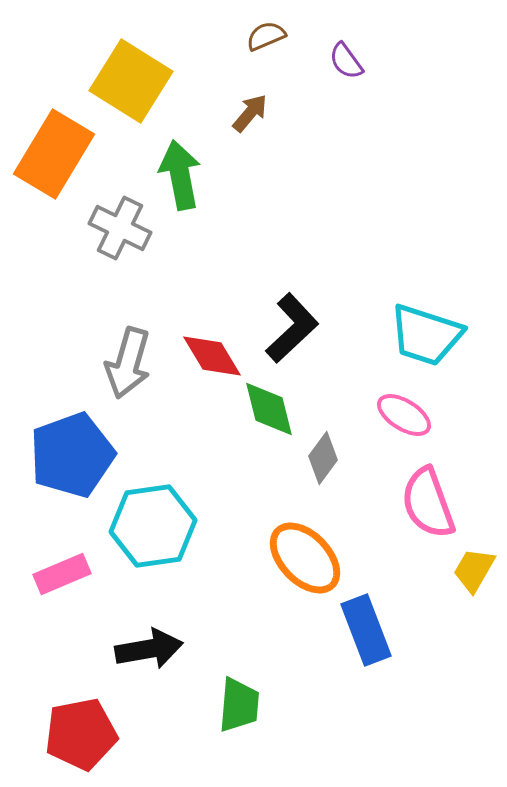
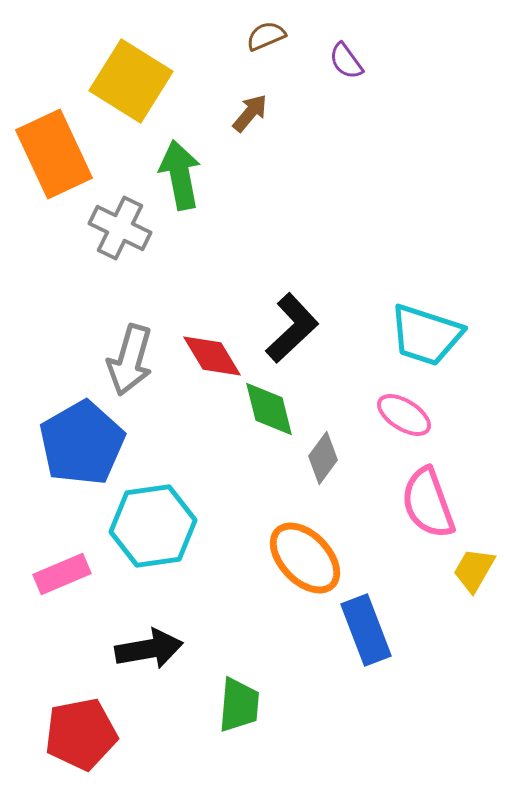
orange rectangle: rotated 56 degrees counterclockwise
gray arrow: moved 2 px right, 3 px up
blue pentagon: moved 10 px right, 12 px up; rotated 10 degrees counterclockwise
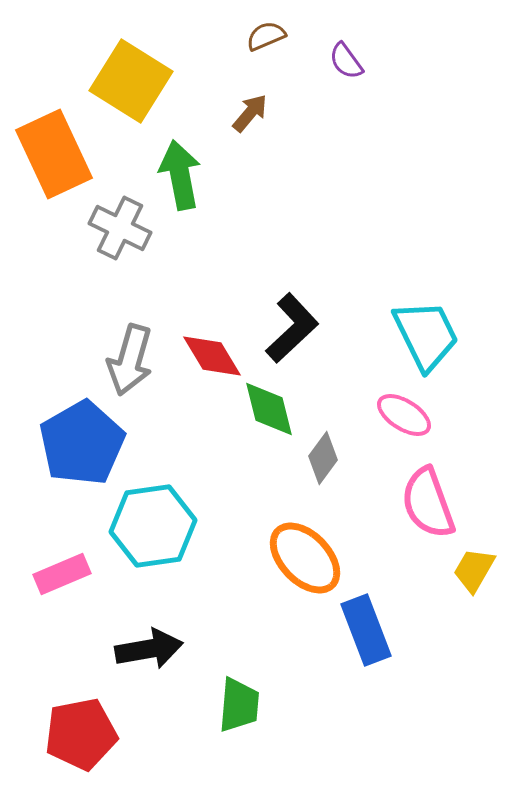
cyan trapezoid: rotated 134 degrees counterclockwise
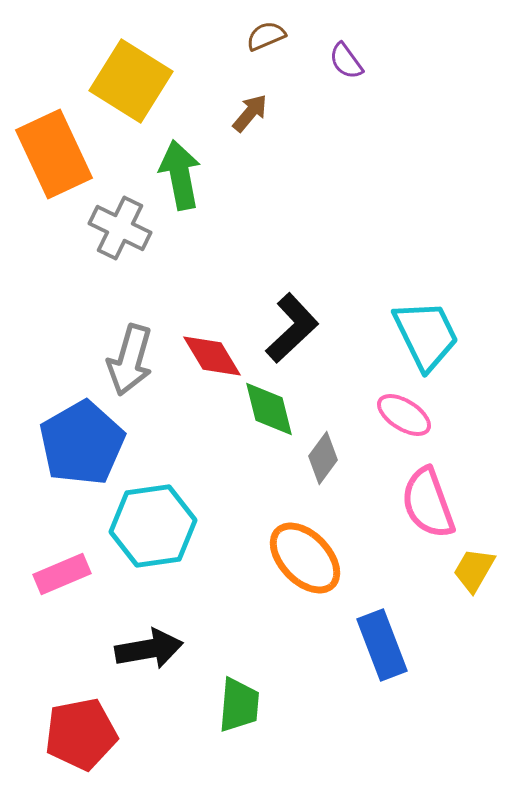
blue rectangle: moved 16 px right, 15 px down
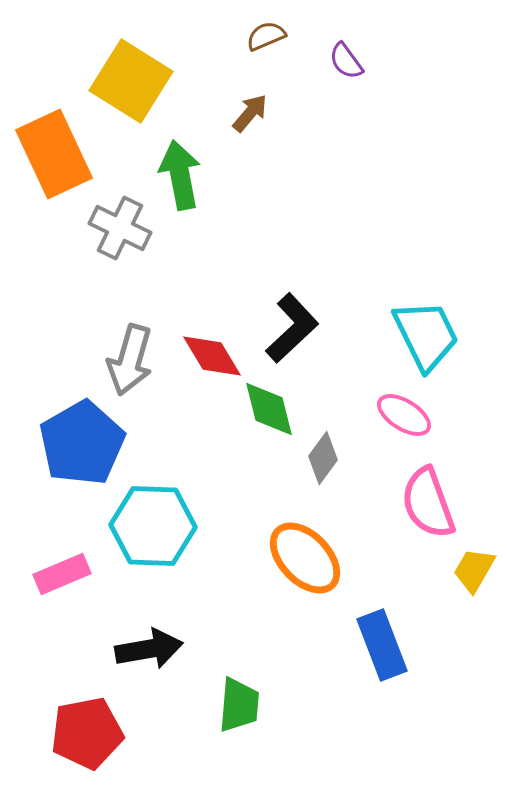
cyan hexagon: rotated 10 degrees clockwise
red pentagon: moved 6 px right, 1 px up
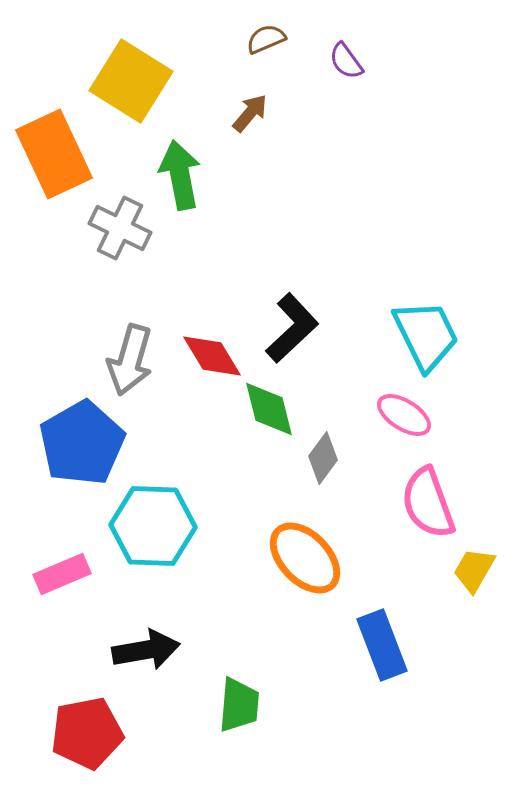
brown semicircle: moved 3 px down
black arrow: moved 3 px left, 1 px down
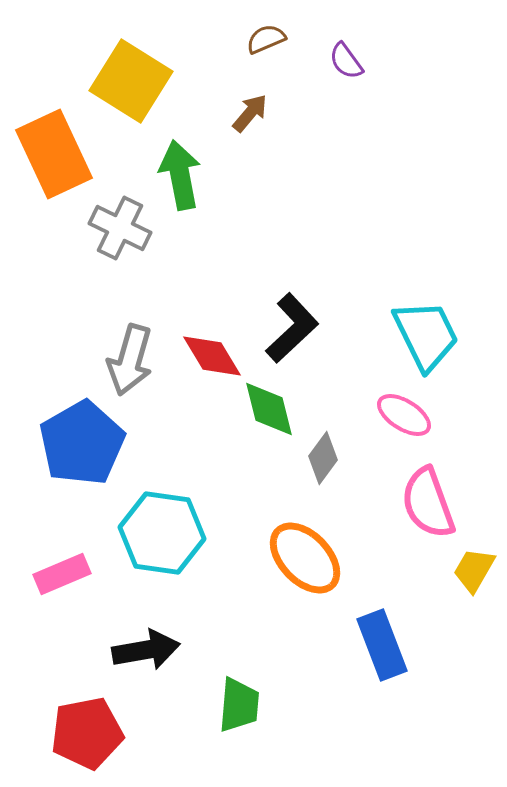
cyan hexagon: moved 9 px right, 7 px down; rotated 6 degrees clockwise
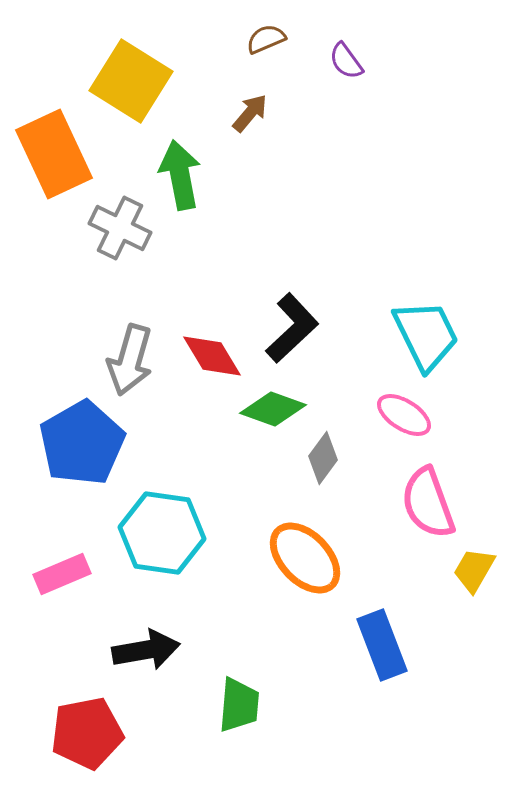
green diamond: moved 4 px right; rotated 56 degrees counterclockwise
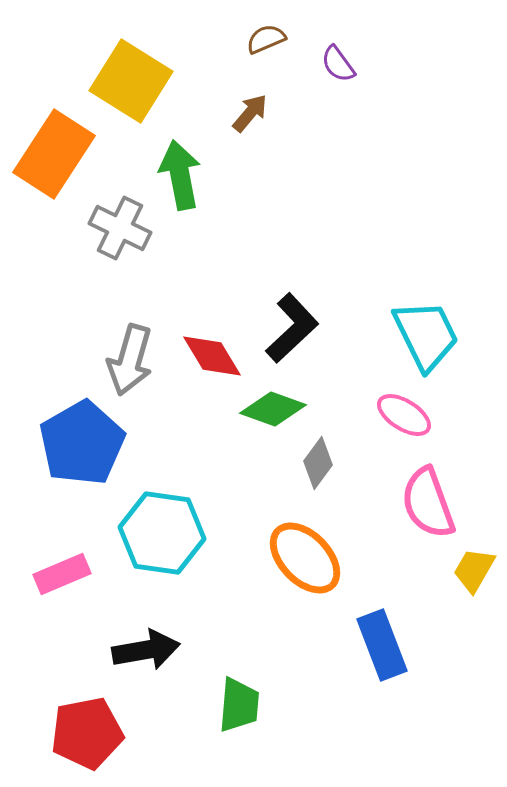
purple semicircle: moved 8 px left, 3 px down
orange rectangle: rotated 58 degrees clockwise
gray diamond: moved 5 px left, 5 px down
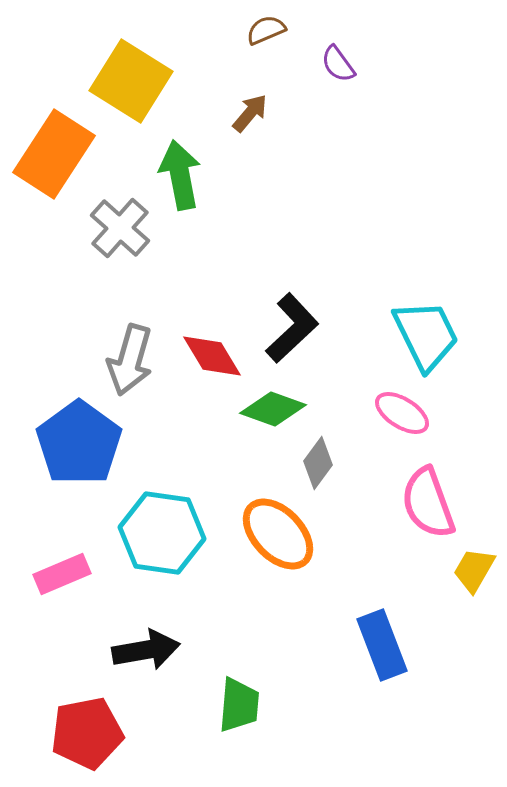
brown semicircle: moved 9 px up
gray cross: rotated 16 degrees clockwise
pink ellipse: moved 2 px left, 2 px up
blue pentagon: moved 3 px left; rotated 6 degrees counterclockwise
orange ellipse: moved 27 px left, 24 px up
